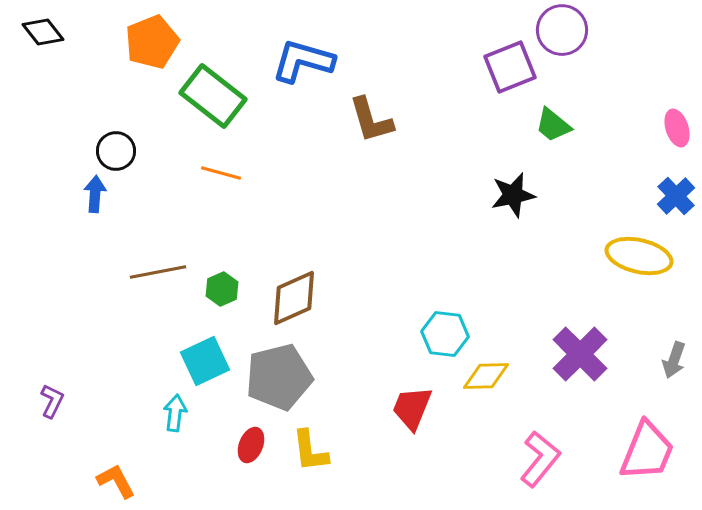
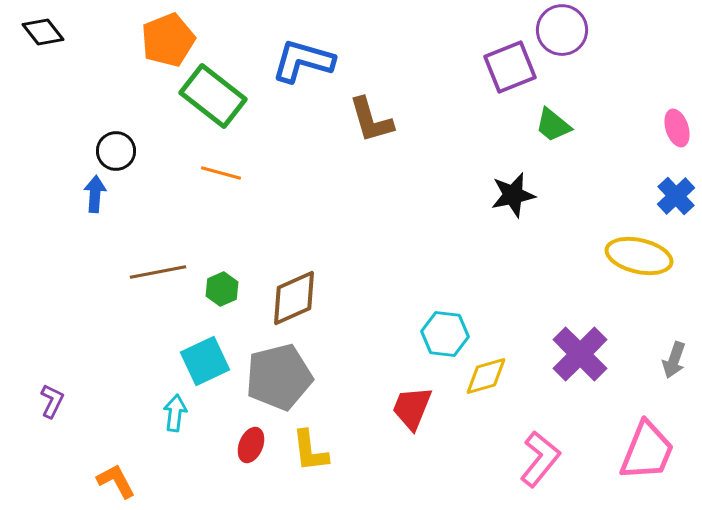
orange pentagon: moved 16 px right, 2 px up
yellow diamond: rotated 15 degrees counterclockwise
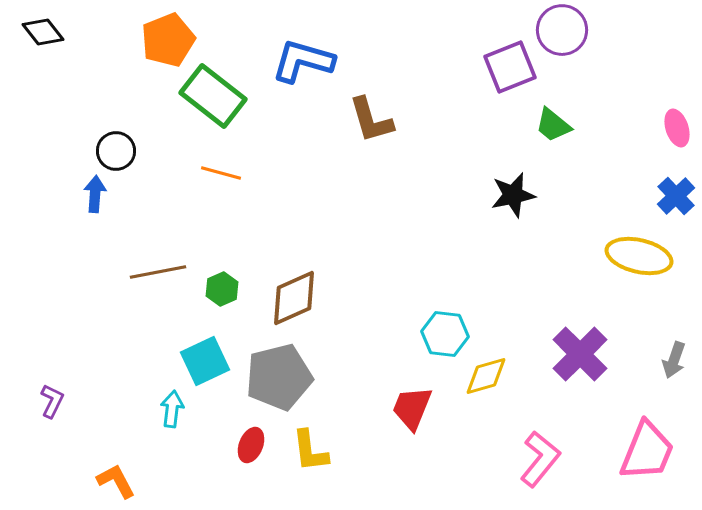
cyan arrow: moved 3 px left, 4 px up
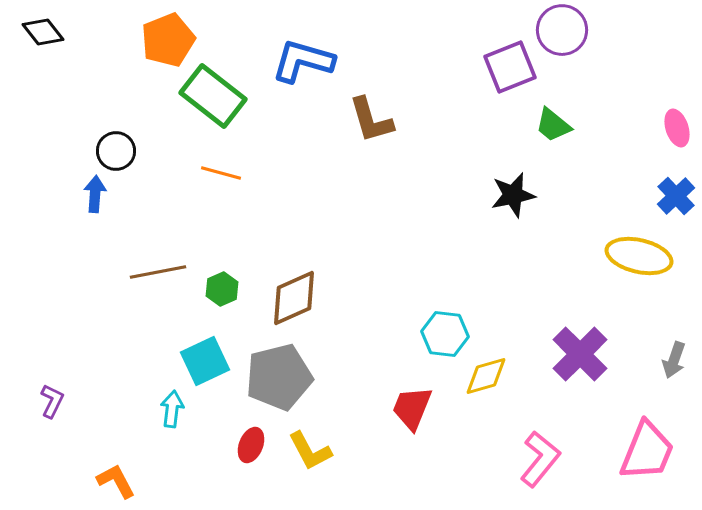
yellow L-shape: rotated 21 degrees counterclockwise
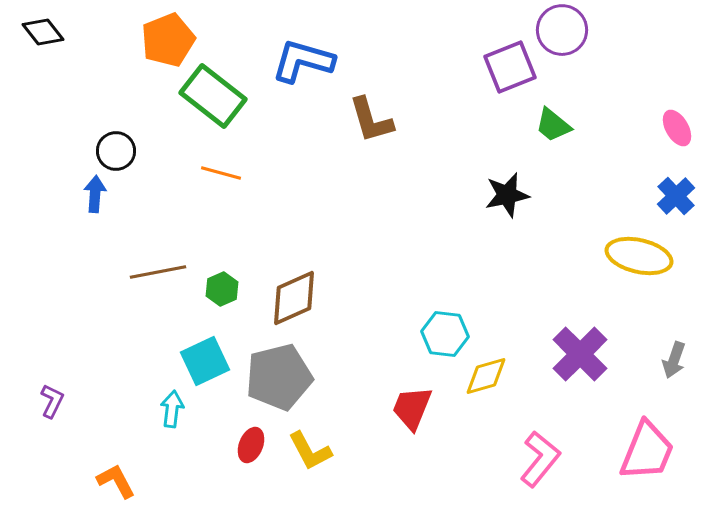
pink ellipse: rotated 12 degrees counterclockwise
black star: moved 6 px left
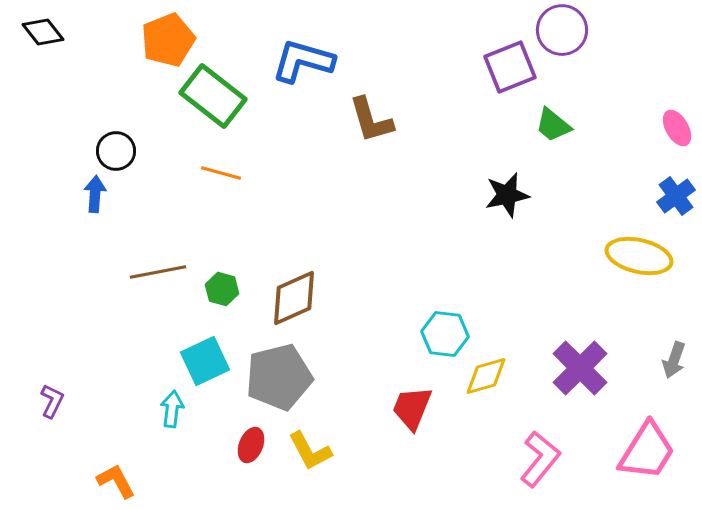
blue cross: rotated 6 degrees clockwise
green hexagon: rotated 20 degrees counterclockwise
purple cross: moved 14 px down
pink trapezoid: rotated 10 degrees clockwise
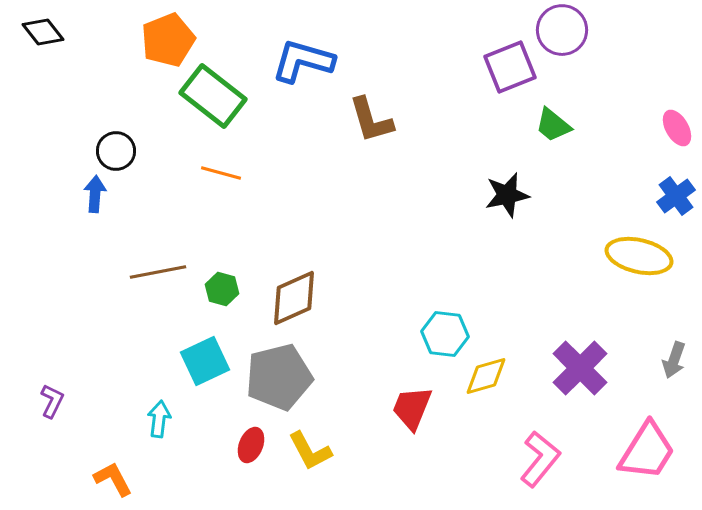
cyan arrow: moved 13 px left, 10 px down
orange L-shape: moved 3 px left, 2 px up
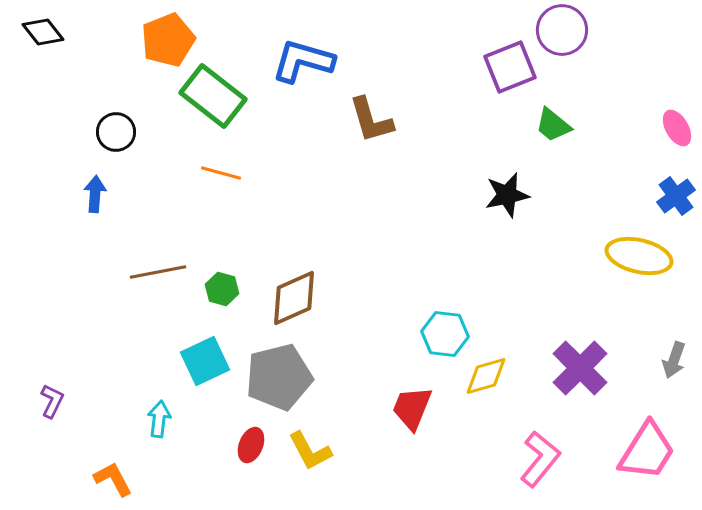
black circle: moved 19 px up
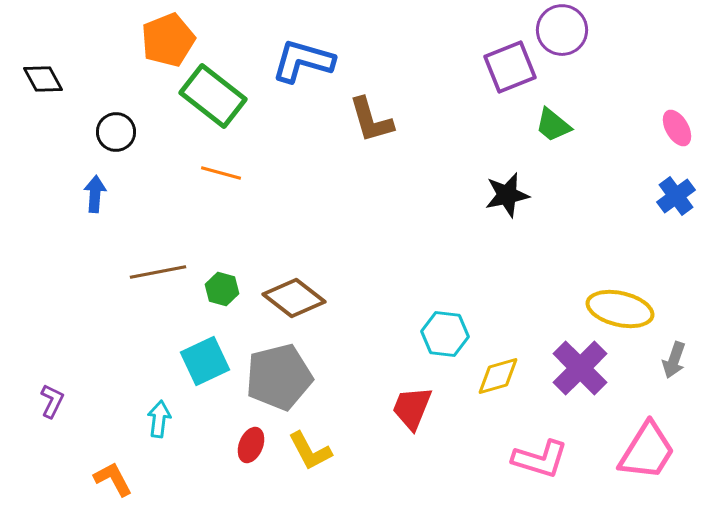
black diamond: moved 47 px down; rotated 9 degrees clockwise
yellow ellipse: moved 19 px left, 53 px down
brown diamond: rotated 62 degrees clockwise
yellow diamond: moved 12 px right
pink L-shape: rotated 68 degrees clockwise
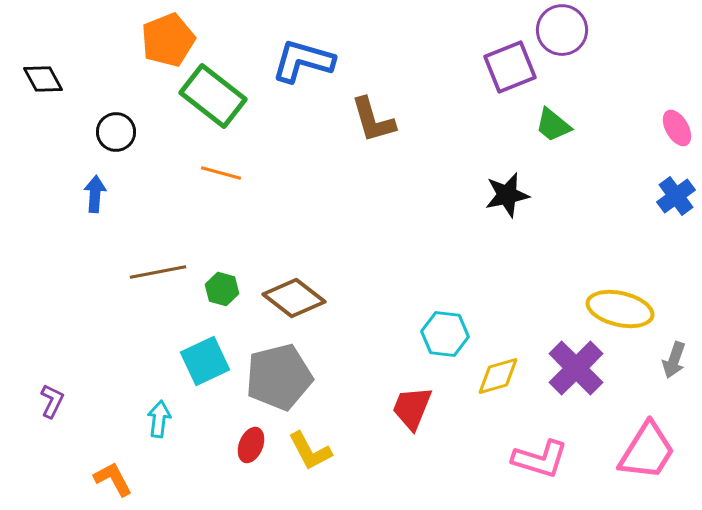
brown L-shape: moved 2 px right
purple cross: moved 4 px left
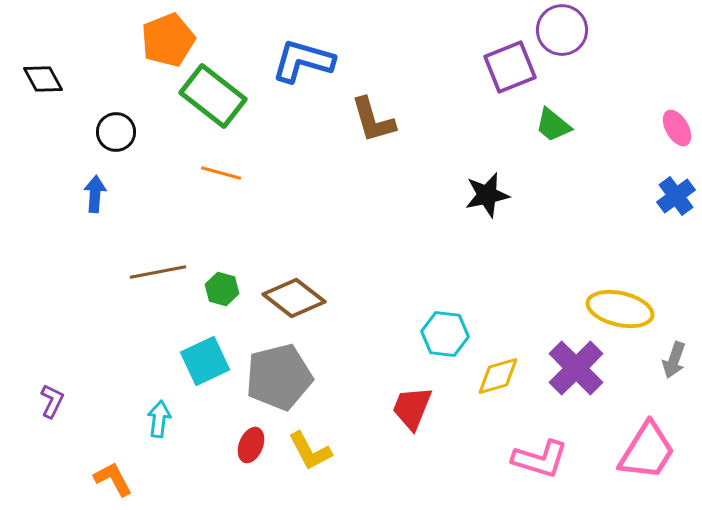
black star: moved 20 px left
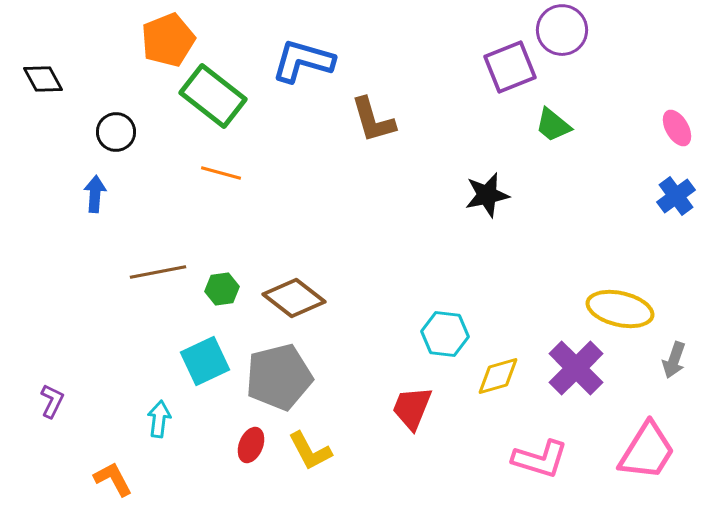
green hexagon: rotated 24 degrees counterclockwise
